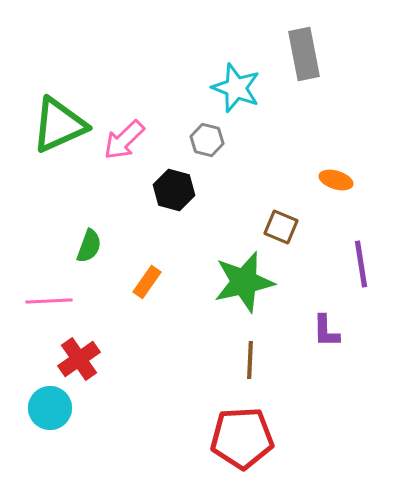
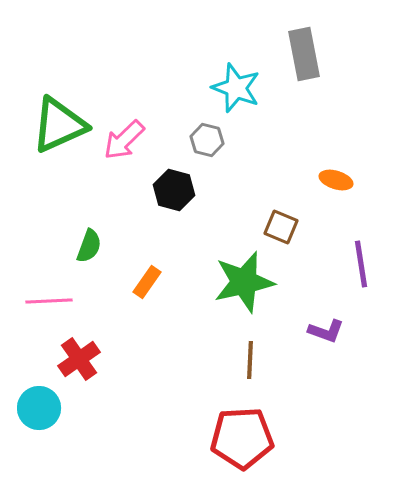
purple L-shape: rotated 69 degrees counterclockwise
cyan circle: moved 11 px left
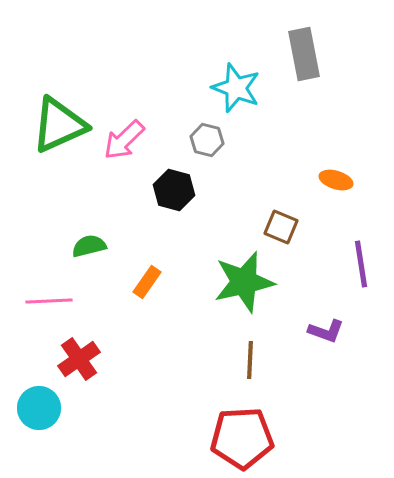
green semicircle: rotated 124 degrees counterclockwise
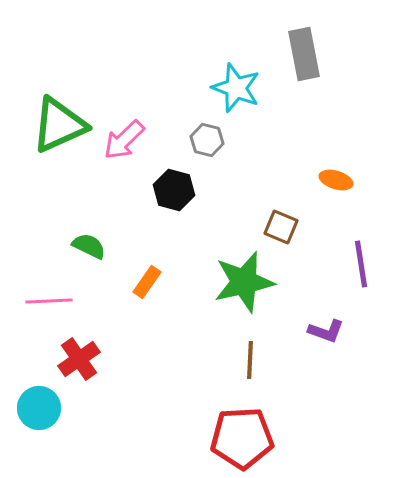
green semicircle: rotated 40 degrees clockwise
